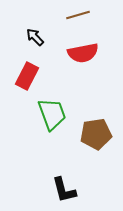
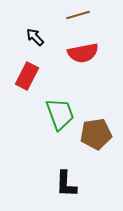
green trapezoid: moved 8 px right
black L-shape: moved 2 px right, 6 px up; rotated 16 degrees clockwise
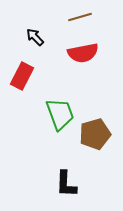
brown line: moved 2 px right, 2 px down
red rectangle: moved 5 px left
brown pentagon: moved 1 px left; rotated 8 degrees counterclockwise
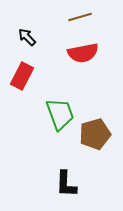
black arrow: moved 8 px left
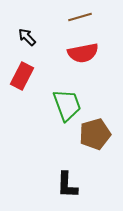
green trapezoid: moved 7 px right, 9 px up
black L-shape: moved 1 px right, 1 px down
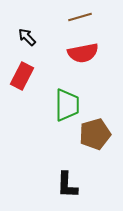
green trapezoid: rotated 20 degrees clockwise
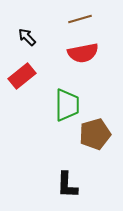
brown line: moved 2 px down
red rectangle: rotated 24 degrees clockwise
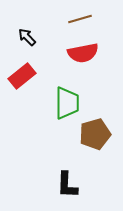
green trapezoid: moved 2 px up
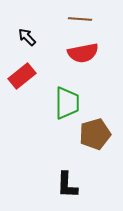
brown line: rotated 20 degrees clockwise
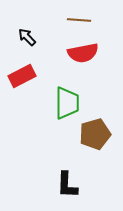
brown line: moved 1 px left, 1 px down
red rectangle: rotated 12 degrees clockwise
